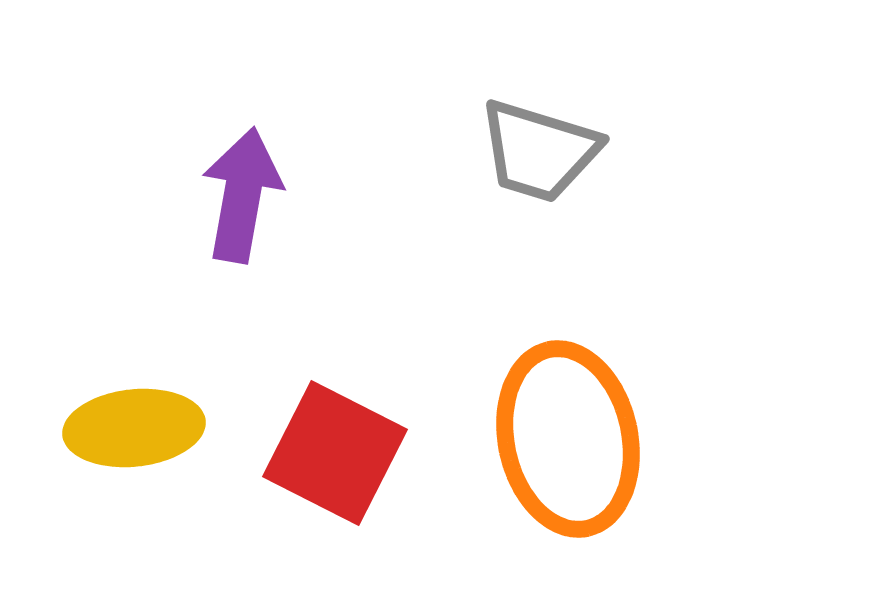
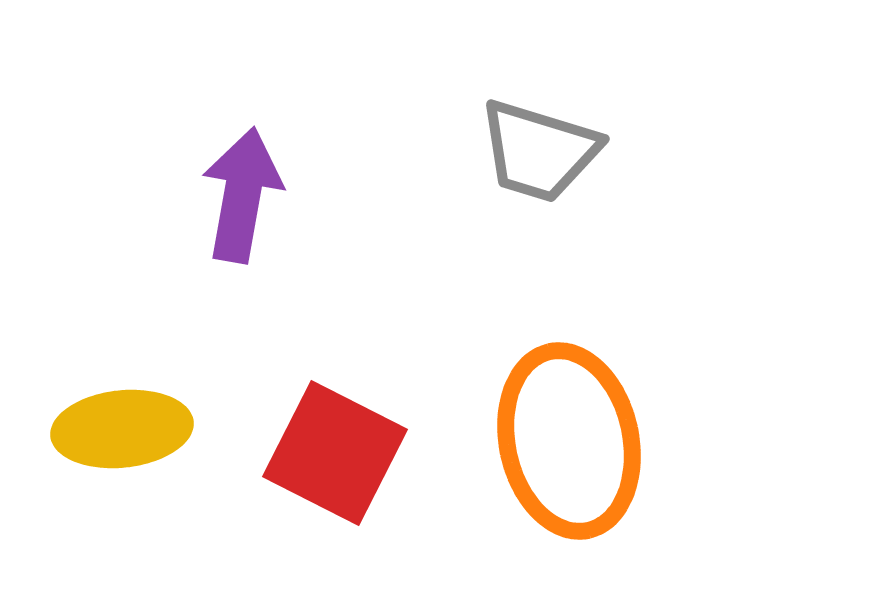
yellow ellipse: moved 12 px left, 1 px down
orange ellipse: moved 1 px right, 2 px down
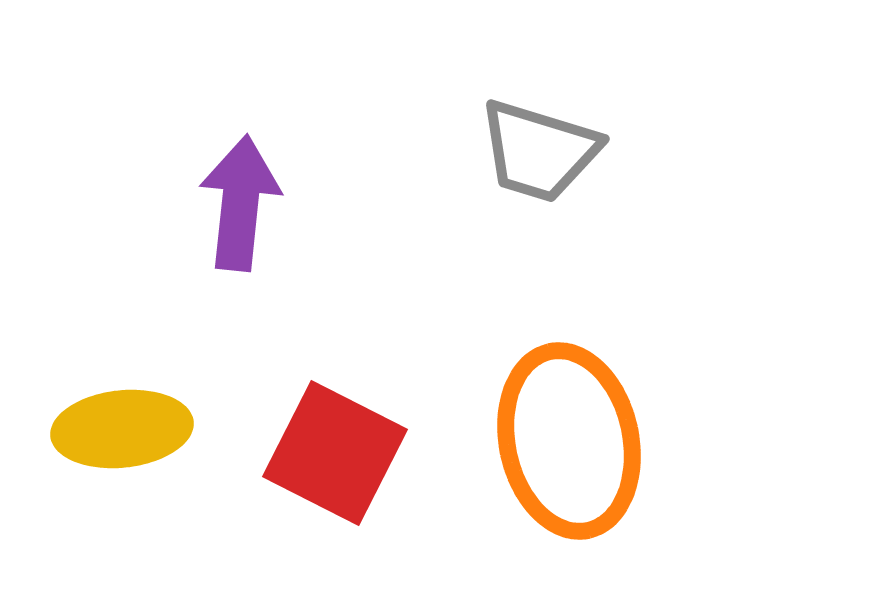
purple arrow: moved 2 px left, 8 px down; rotated 4 degrees counterclockwise
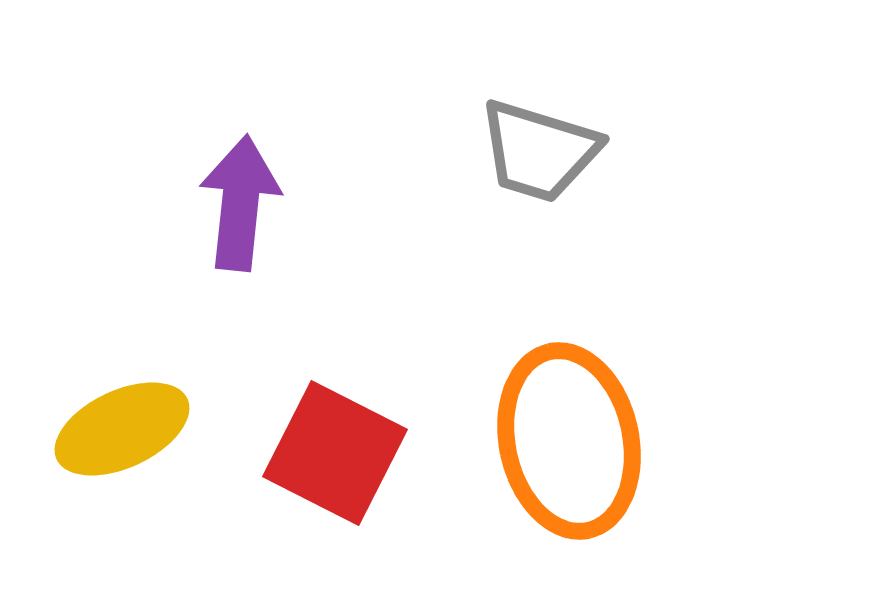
yellow ellipse: rotated 19 degrees counterclockwise
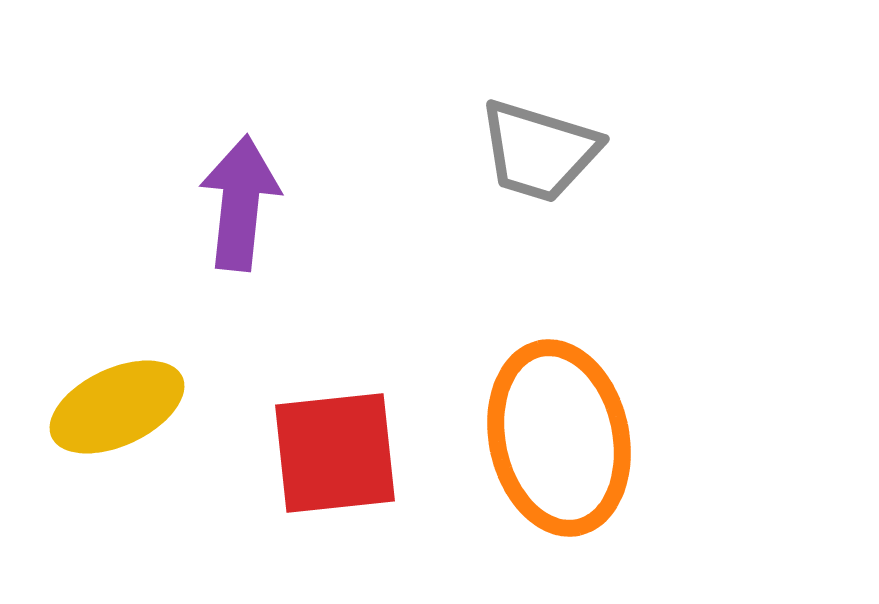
yellow ellipse: moved 5 px left, 22 px up
orange ellipse: moved 10 px left, 3 px up
red square: rotated 33 degrees counterclockwise
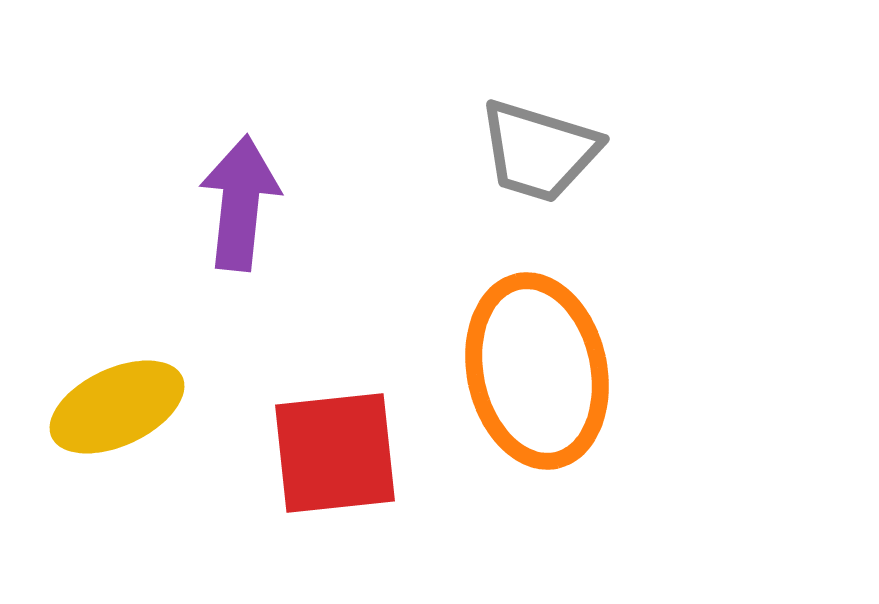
orange ellipse: moved 22 px left, 67 px up
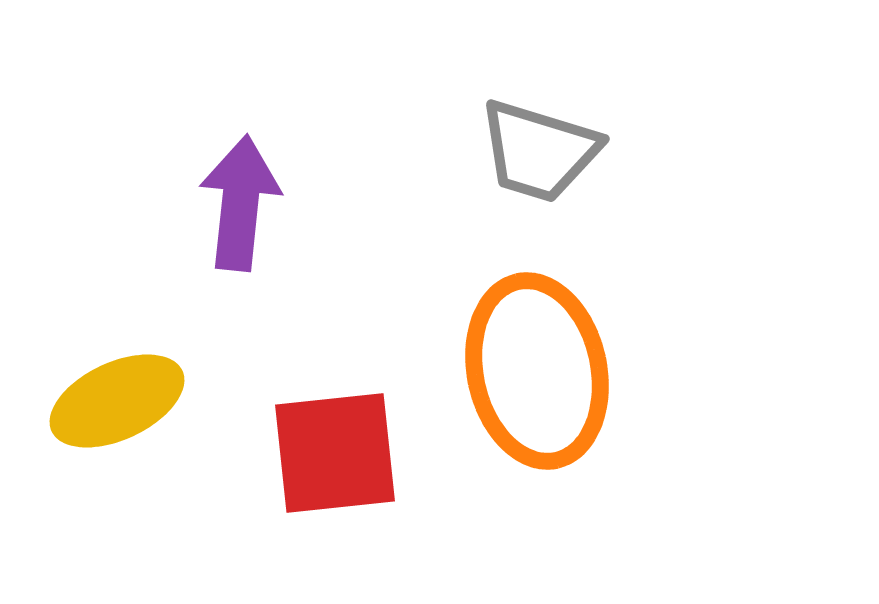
yellow ellipse: moved 6 px up
